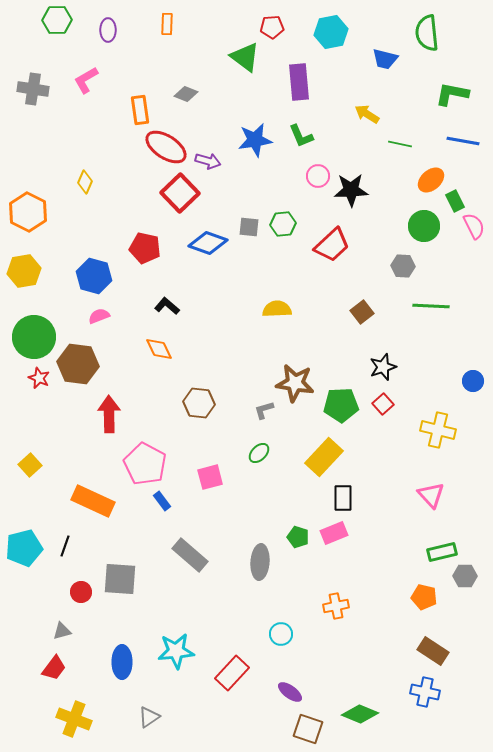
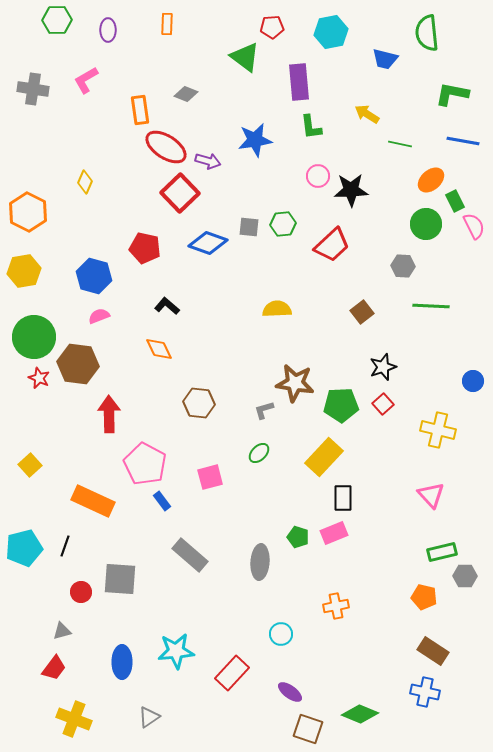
green L-shape at (301, 136): moved 10 px right, 9 px up; rotated 16 degrees clockwise
green circle at (424, 226): moved 2 px right, 2 px up
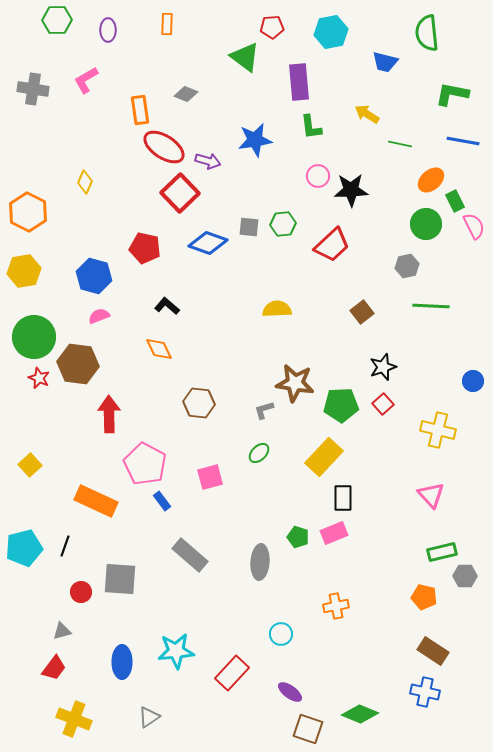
blue trapezoid at (385, 59): moved 3 px down
red ellipse at (166, 147): moved 2 px left
gray hexagon at (403, 266): moved 4 px right; rotated 15 degrees counterclockwise
orange rectangle at (93, 501): moved 3 px right
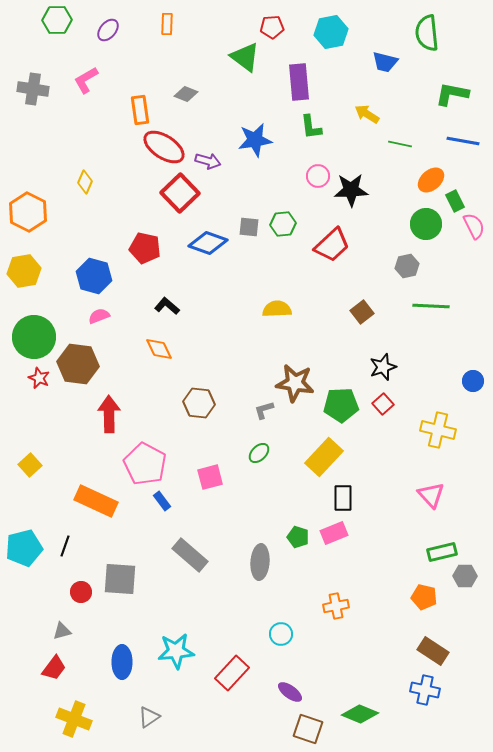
purple ellipse at (108, 30): rotated 40 degrees clockwise
blue cross at (425, 692): moved 2 px up
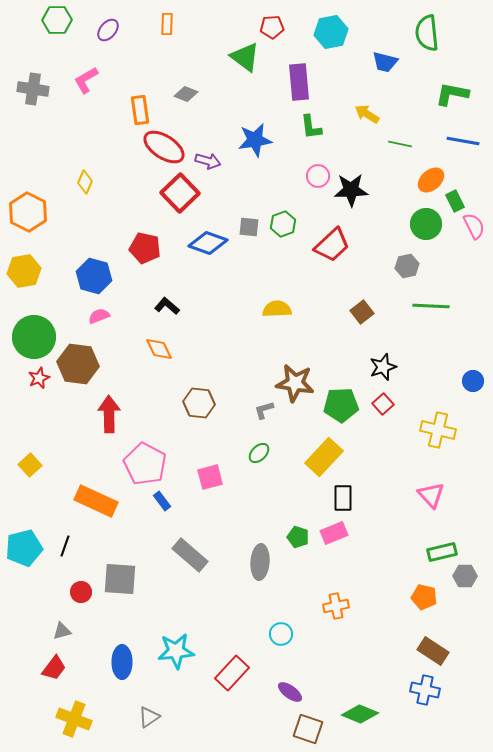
green hexagon at (283, 224): rotated 15 degrees counterclockwise
red star at (39, 378): rotated 25 degrees clockwise
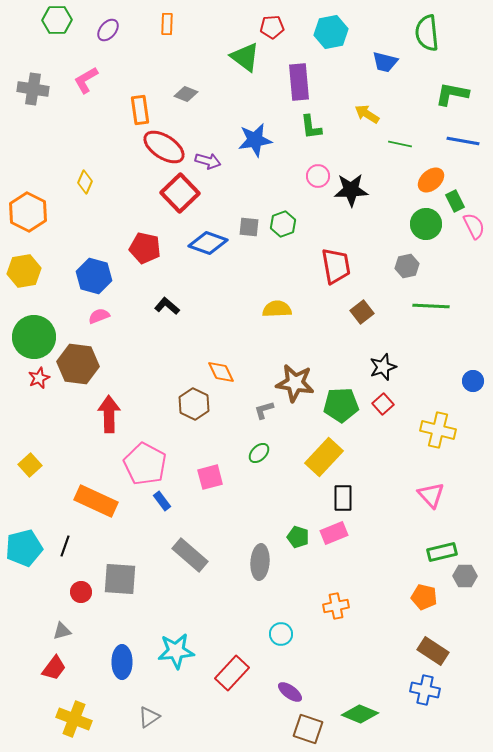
red trapezoid at (332, 245): moved 4 px right, 21 px down; rotated 57 degrees counterclockwise
orange diamond at (159, 349): moved 62 px right, 23 px down
brown hexagon at (199, 403): moved 5 px left, 1 px down; rotated 20 degrees clockwise
